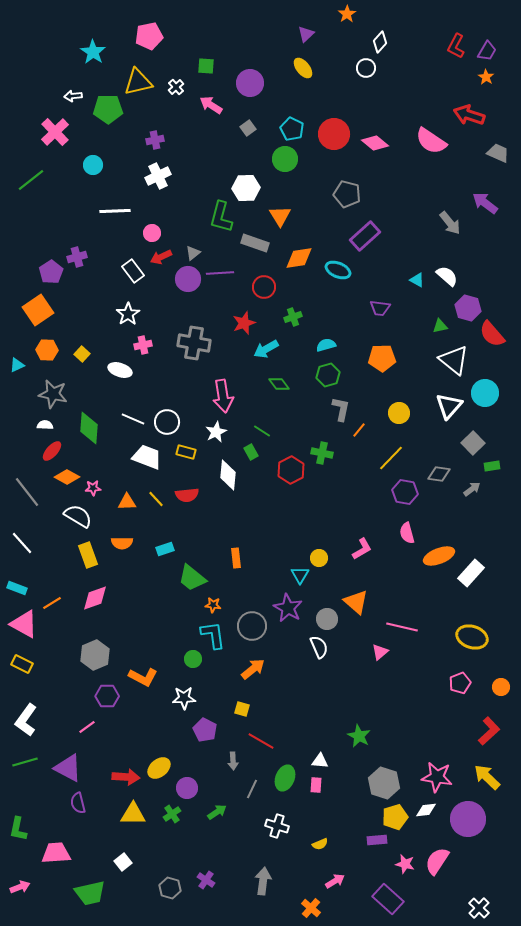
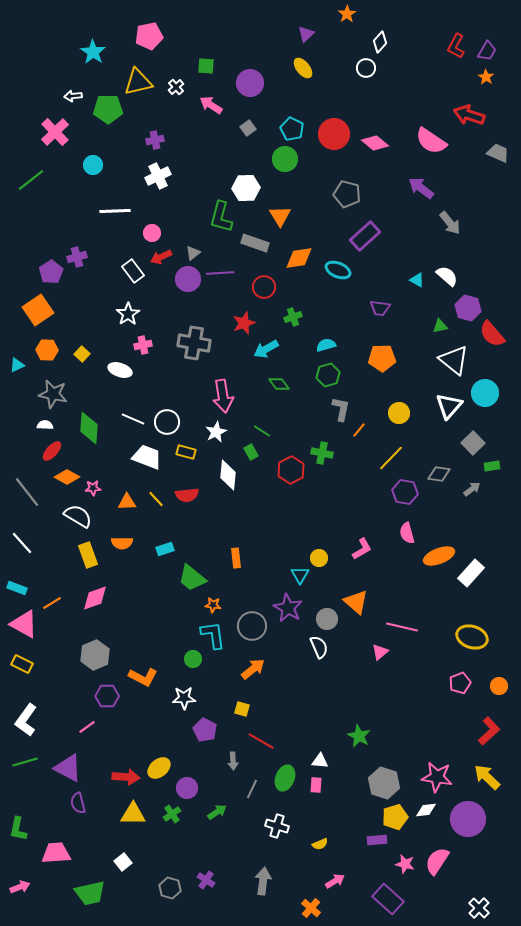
purple arrow at (485, 203): moved 64 px left, 15 px up
orange circle at (501, 687): moved 2 px left, 1 px up
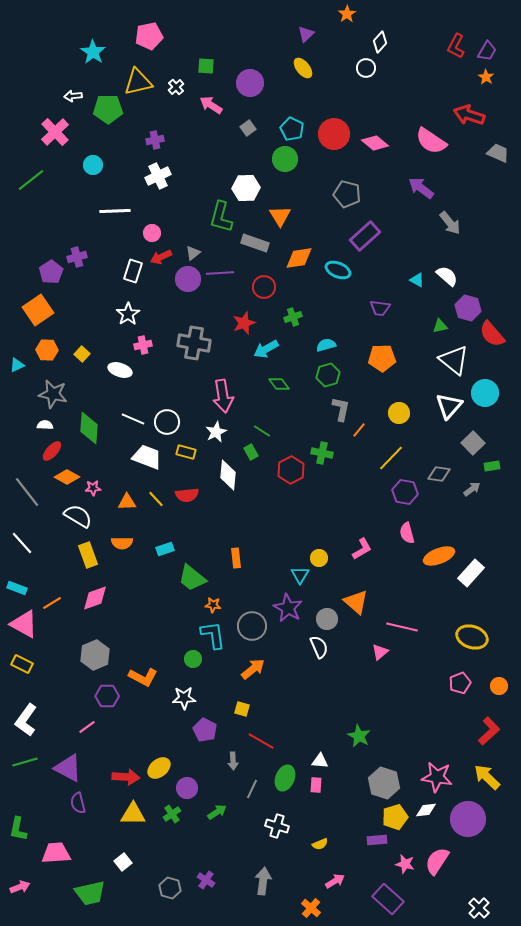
white rectangle at (133, 271): rotated 55 degrees clockwise
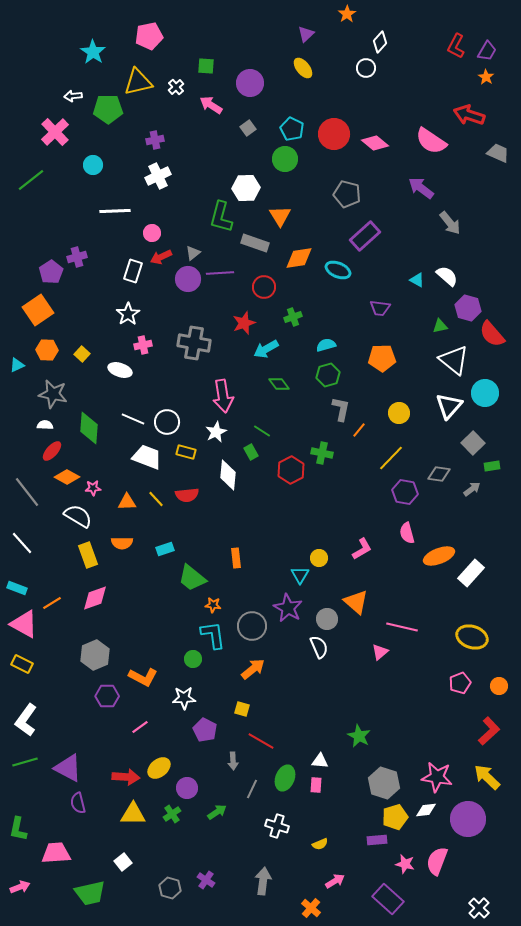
pink line at (87, 727): moved 53 px right
pink semicircle at (437, 861): rotated 12 degrees counterclockwise
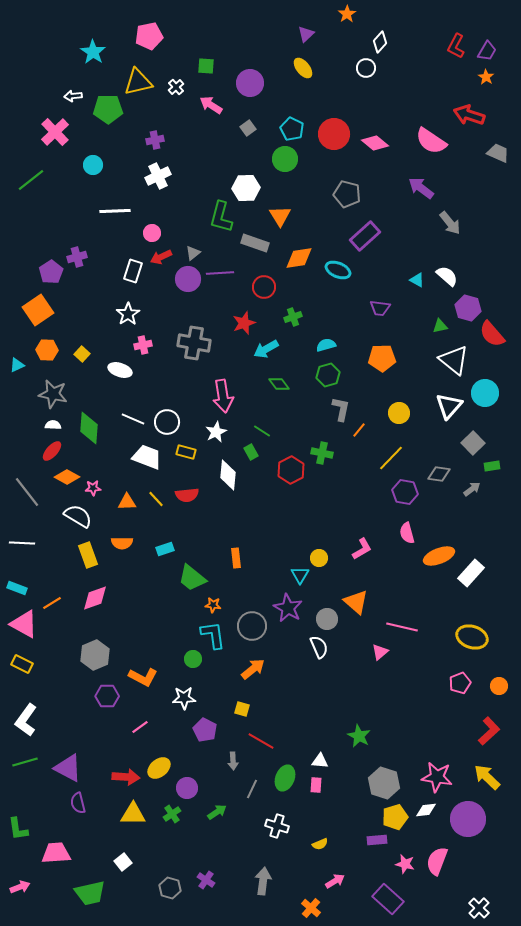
white semicircle at (45, 425): moved 8 px right
white line at (22, 543): rotated 45 degrees counterclockwise
green L-shape at (18, 829): rotated 20 degrees counterclockwise
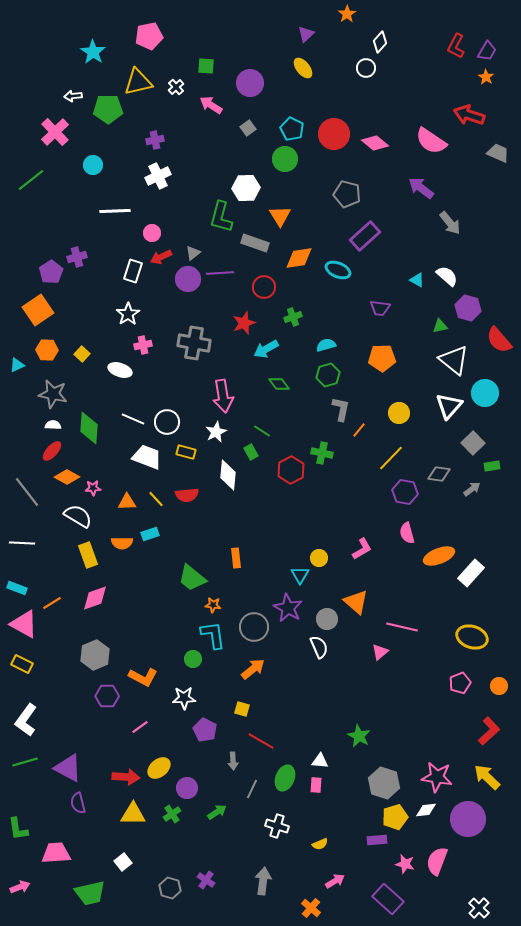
red semicircle at (492, 334): moved 7 px right, 6 px down
cyan rectangle at (165, 549): moved 15 px left, 15 px up
gray circle at (252, 626): moved 2 px right, 1 px down
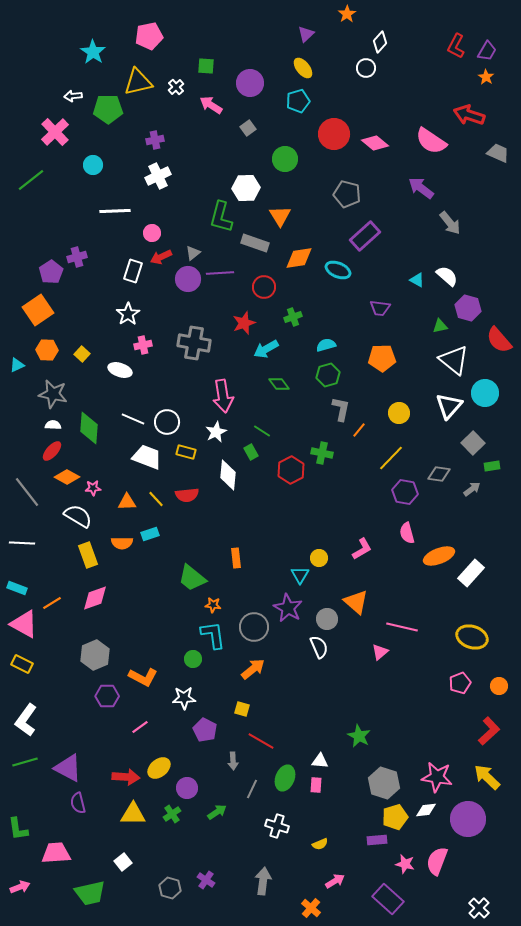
cyan pentagon at (292, 129): moved 6 px right, 28 px up; rotated 30 degrees clockwise
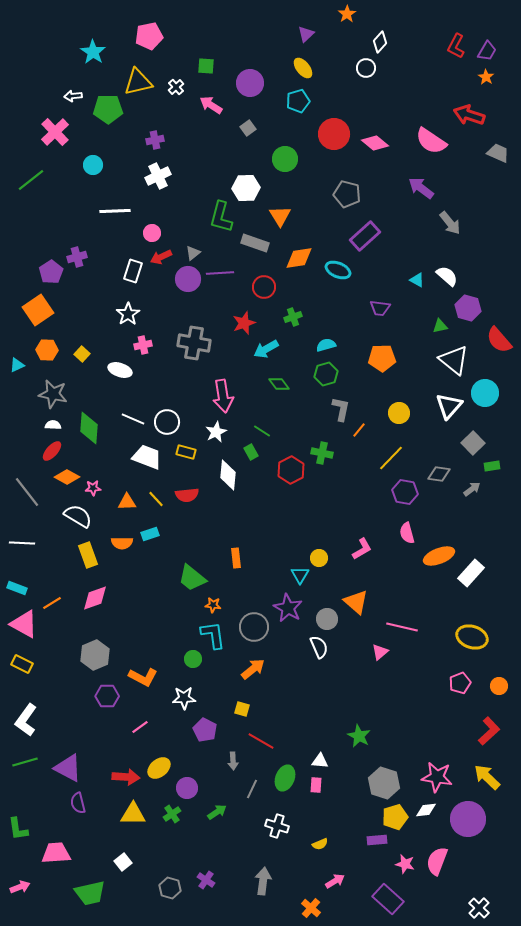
green hexagon at (328, 375): moved 2 px left, 1 px up
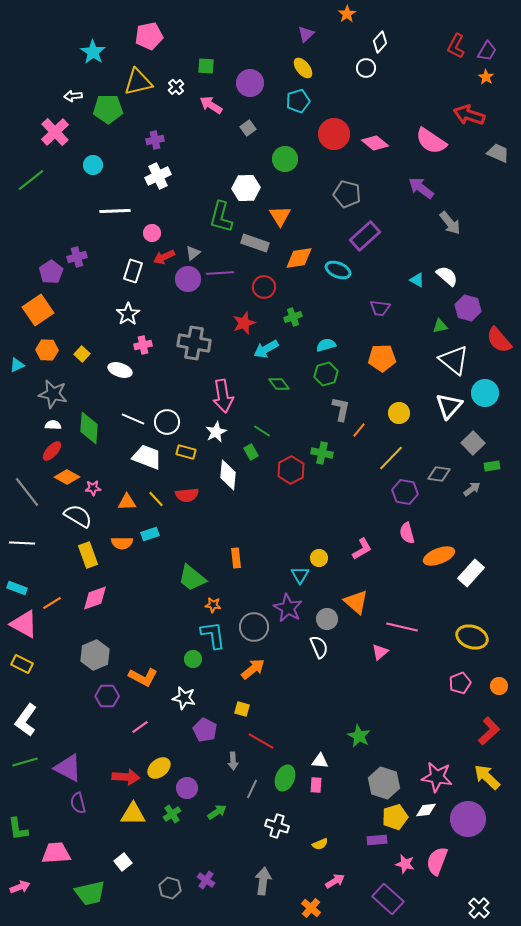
red arrow at (161, 257): moved 3 px right
white star at (184, 698): rotated 15 degrees clockwise
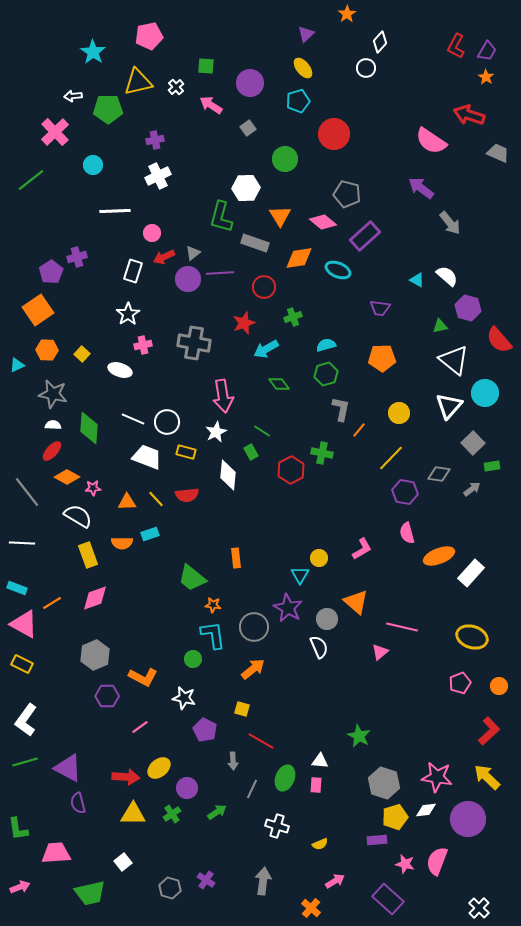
pink diamond at (375, 143): moved 52 px left, 79 px down
